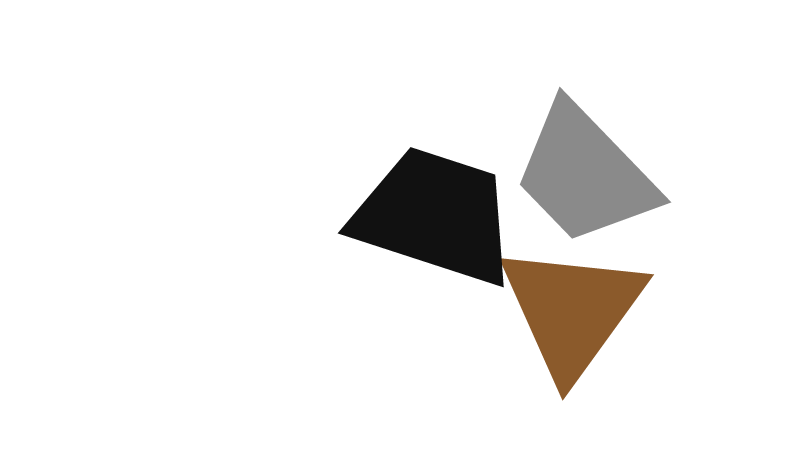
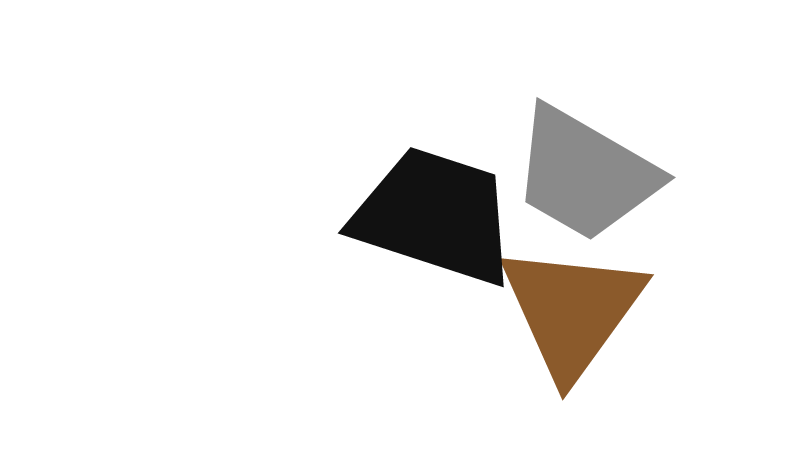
gray trapezoid: rotated 16 degrees counterclockwise
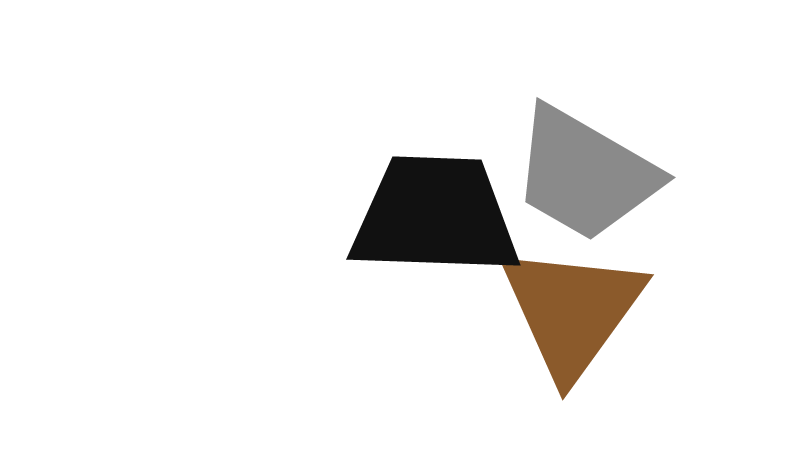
black trapezoid: rotated 16 degrees counterclockwise
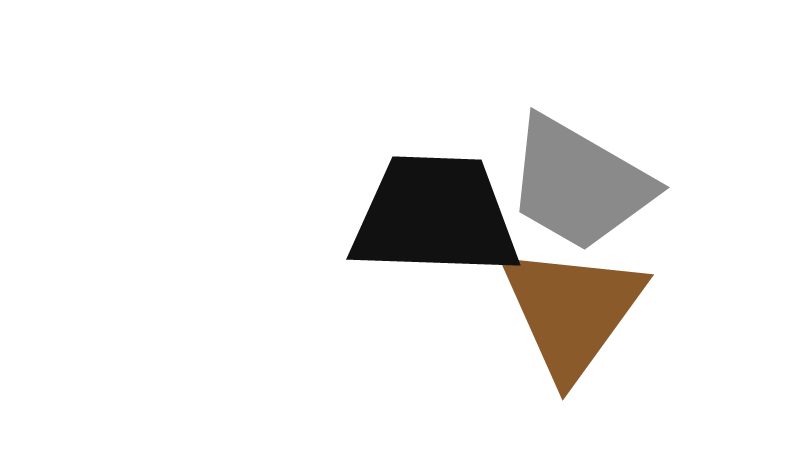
gray trapezoid: moved 6 px left, 10 px down
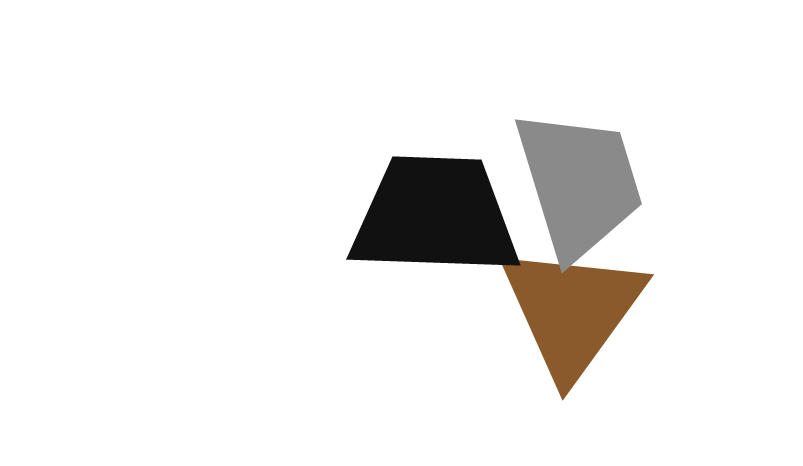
gray trapezoid: rotated 137 degrees counterclockwise
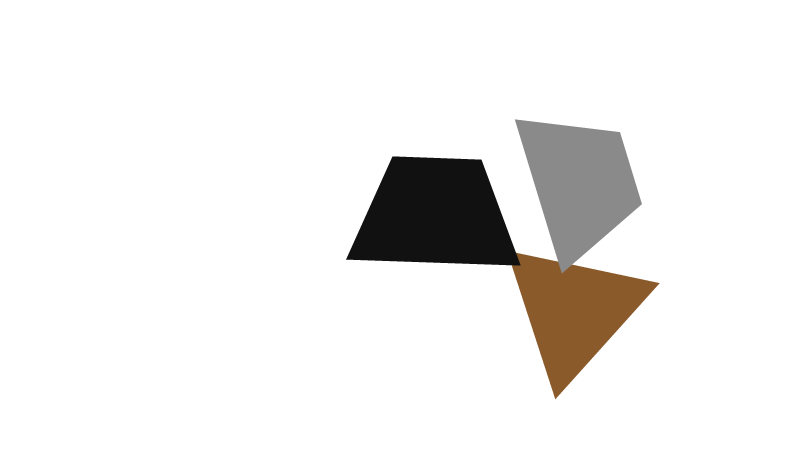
brown triangle: moved 2 px right; rotated 6 degrees clockwise
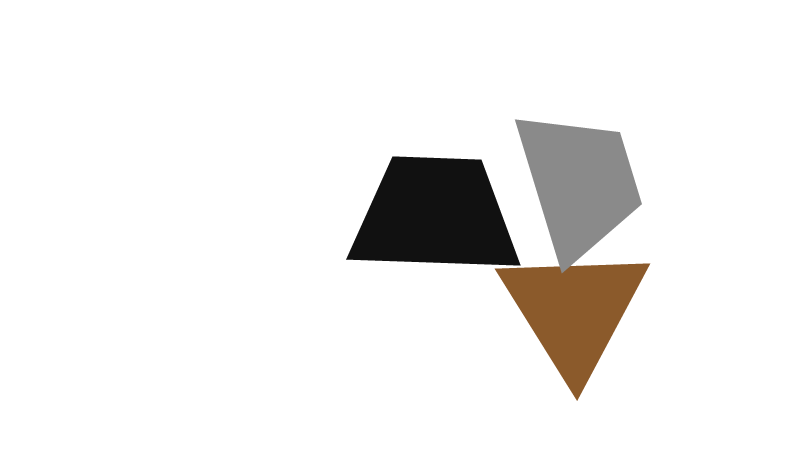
brown triangle: rotated 14 degrees counterclockwise
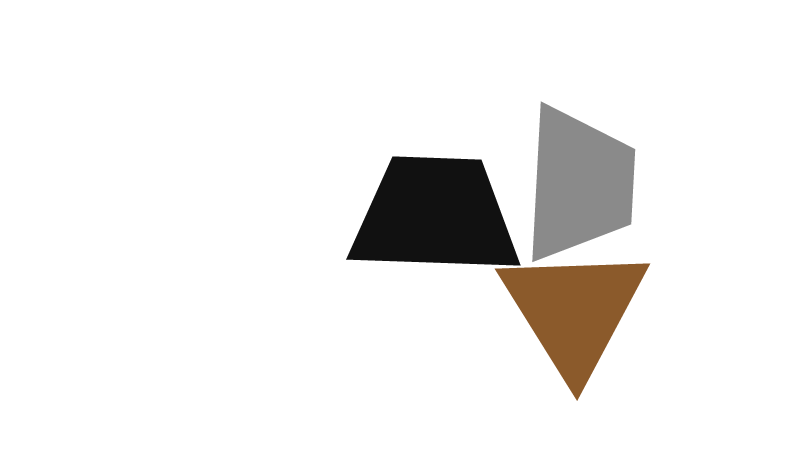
gray trapezoid: rotated 20 degrees clockwise
